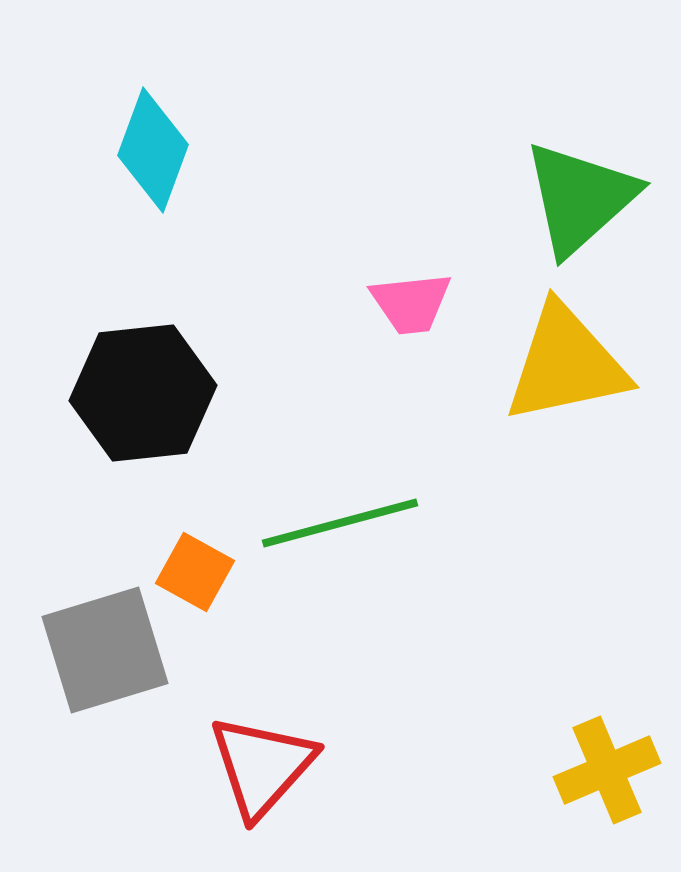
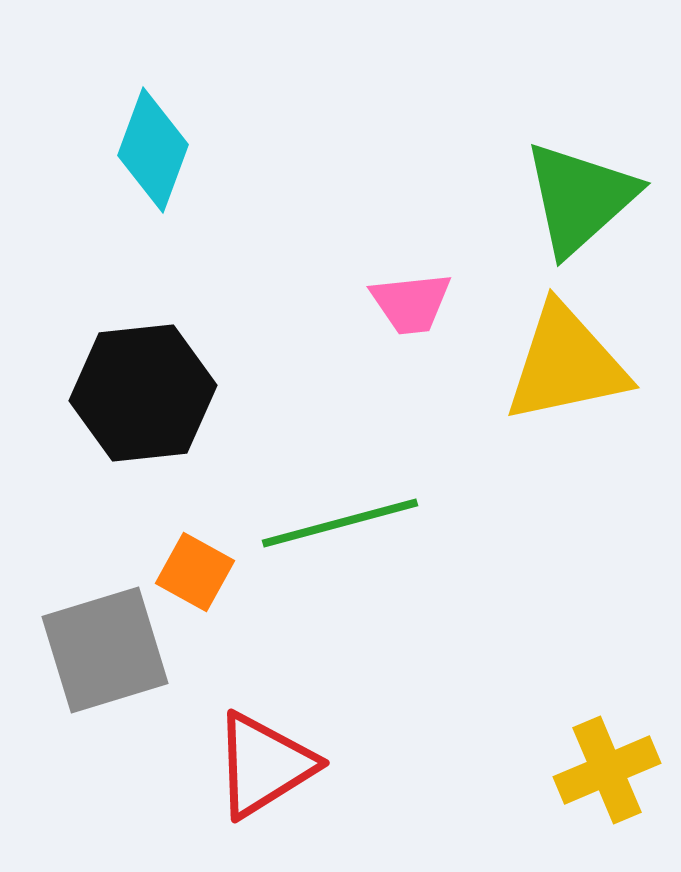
red triangle: moved 2 px right, 1 px up; rotated 16 degrees clockwise
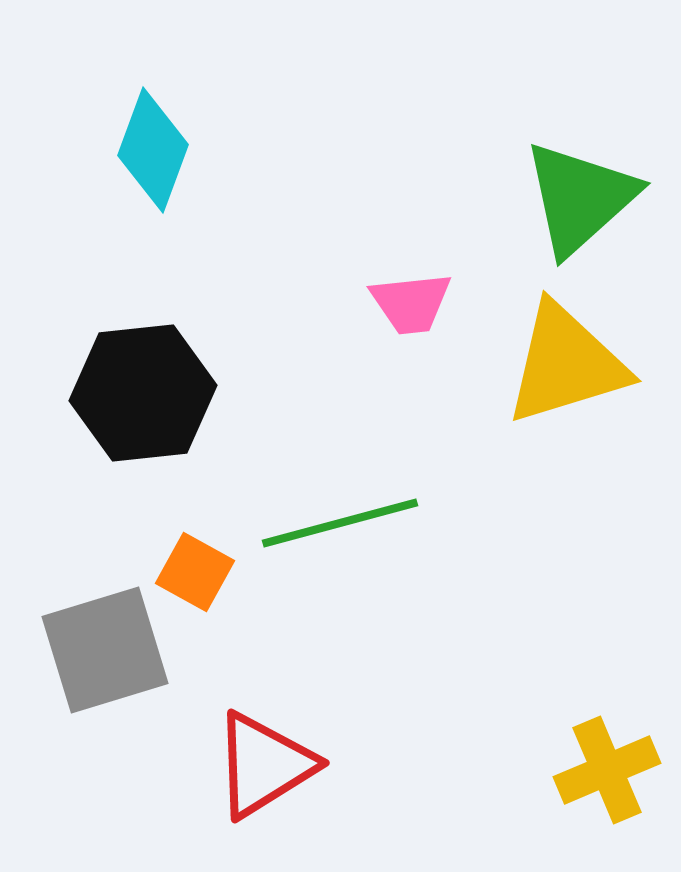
yellow triangle: rotated 5 degrees counterclockwise
